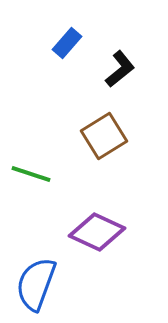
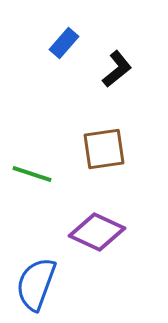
blue rectangle: moved 3 px left
black L-shape: moved 3 px left
brown square: moved 13 px down; rotated 24 degrees clockwise
green line: moved 1 px right
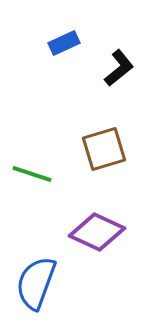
blue rectangle: rotated 24 degrees clockwise
black L-shape: moved 2 px right, 1 px up
brown square: rotated 9 degrees counterclockwise
blue semicircle: moved 1 px up
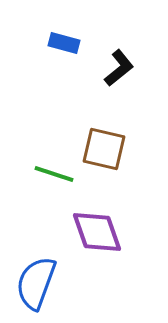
blue rectangle: rotated 40 degrees clockwise
brown square: rotated 30 degrees clockwise
green line: moved 22 px right
purple diamond: rotated 46 degrees clockwise
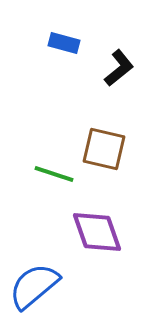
blue semicircle: moved 2 px left, 3 px down; rotated 30 degrees clockwise
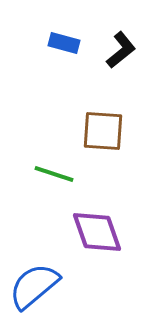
black L-shape: moved 2 px right, 18 px up
brown square: moved 1 px left, 18 px up; rotated 9 degrees counterclockwise
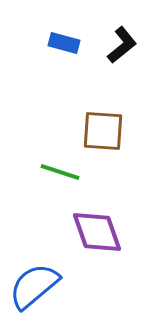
black L-shape: moved 1 px right, 5 px up
green line: moved 6 px right, 2 px up
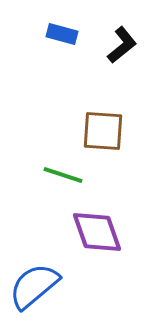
blue rectangle: moved 2 px left, 9 px up
green line: moved 3 px right, 3 px down
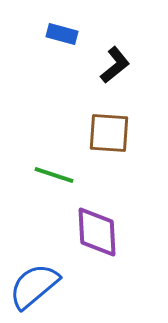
black L-shape: moved 7 px left, 20 px down
brown square: moved 6 px right, 2 px down
green line: moved 9 px left
purple diamond: rotated 16 degrees clockwise
